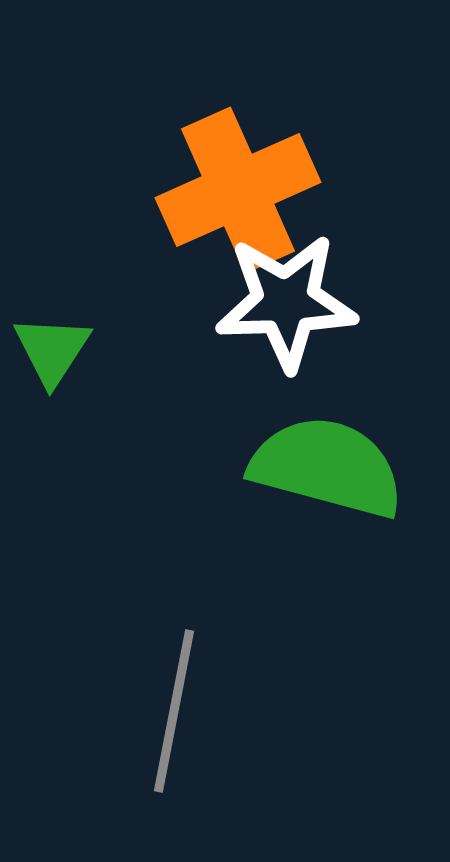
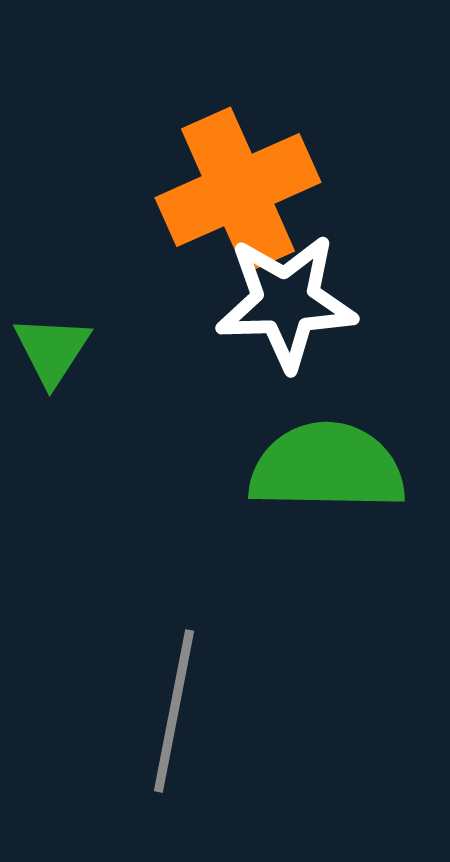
green semicircle: rotated 14 degrees counterclockwise
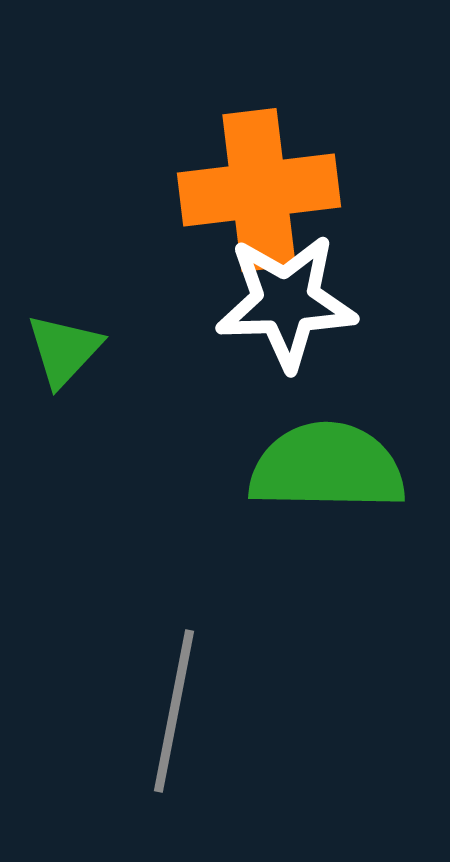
orange cross: moved 21 px right; rotated 17 degrees clockwise
green triangle: moved 12 px right; rotated 10 degrees clockwise
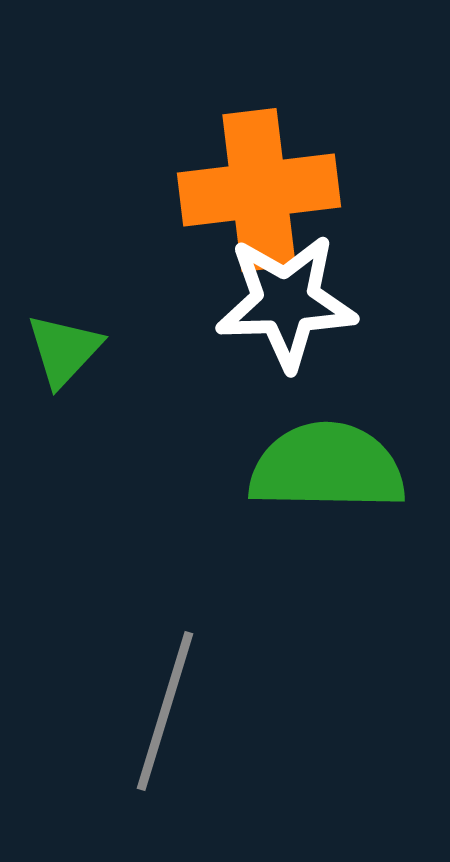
gray line: moved 9 px left; rotated 6 degrees clockwise
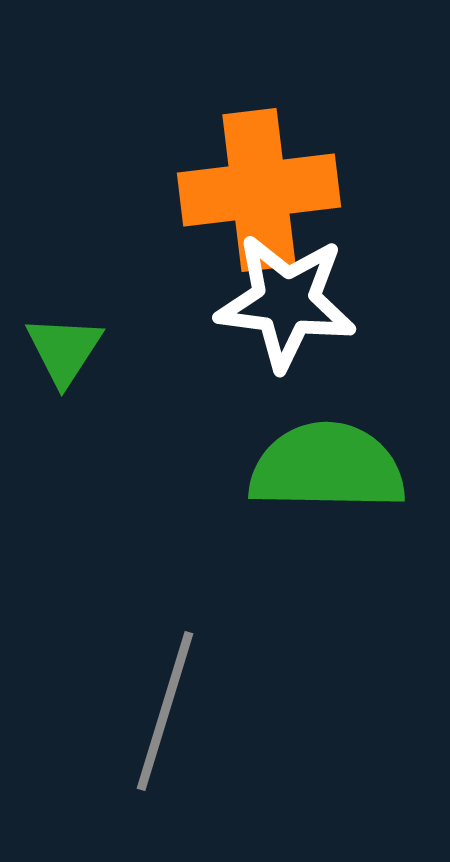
white star: rotated 9 degrees clockwise
green triangle: rotated 10 degrees counterclockwise
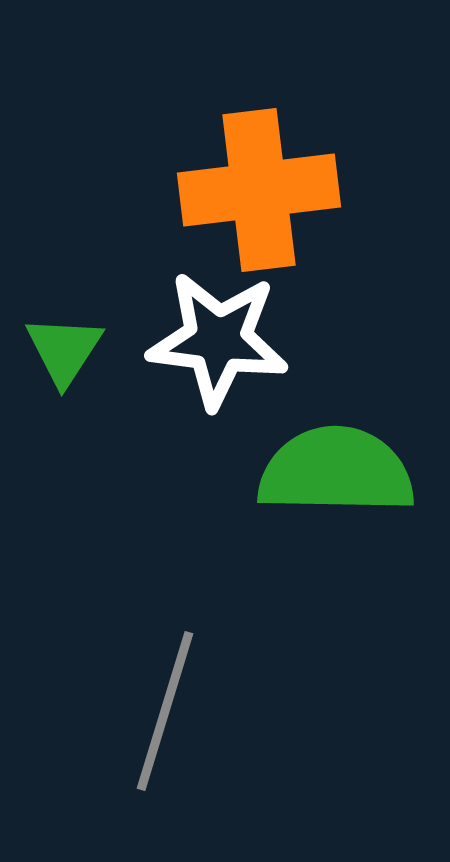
white star: moved 68 px left, 38 px down
green semicircle: moved 9 px right, 4 px down
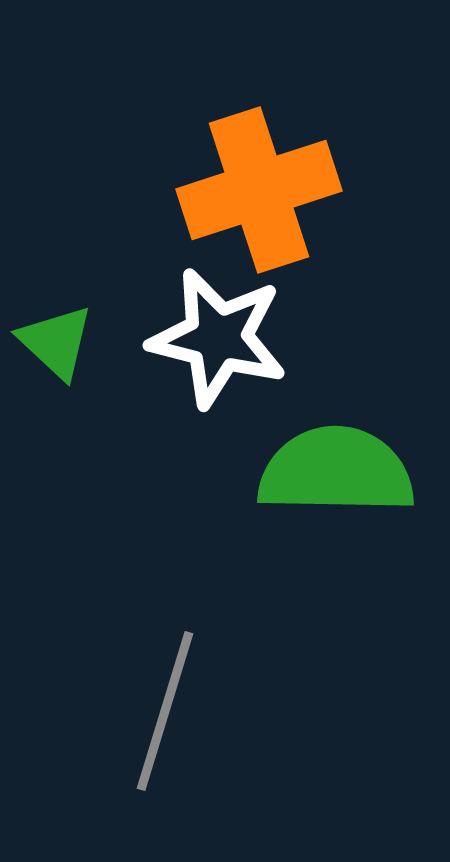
orange cross: rotated 11 degrees counterclockwise
white star: moved 2 px up; rotated 7 degrees clockwise
green triangle: moved 8 px left, 8 px up; rotated 20 degrees counterclockwise
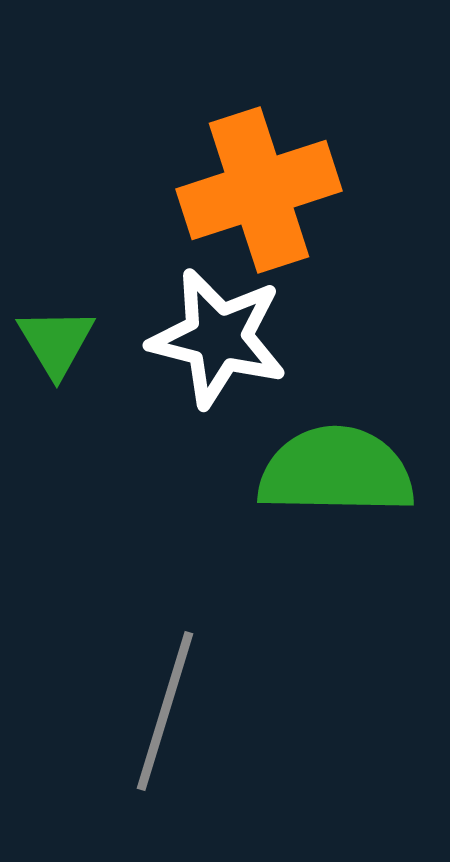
green triangle: rotated 16 degrees clockwise
